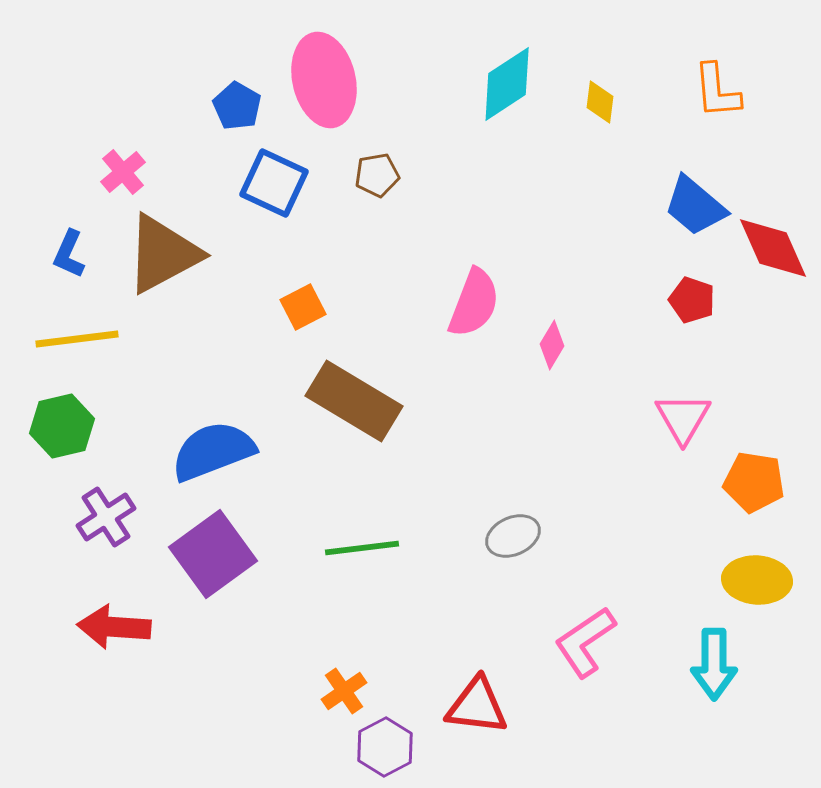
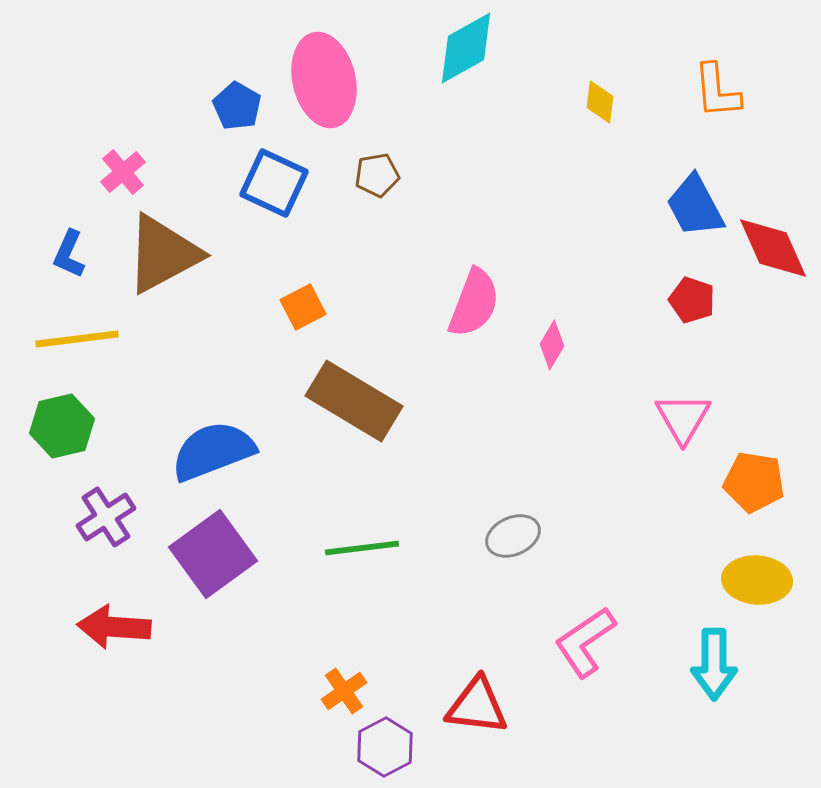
cyan diamond: moved 41 px left, 36 px up; rotated 4 degrees clockwise
blue trapezoid: rotated 22 degrees clockwise
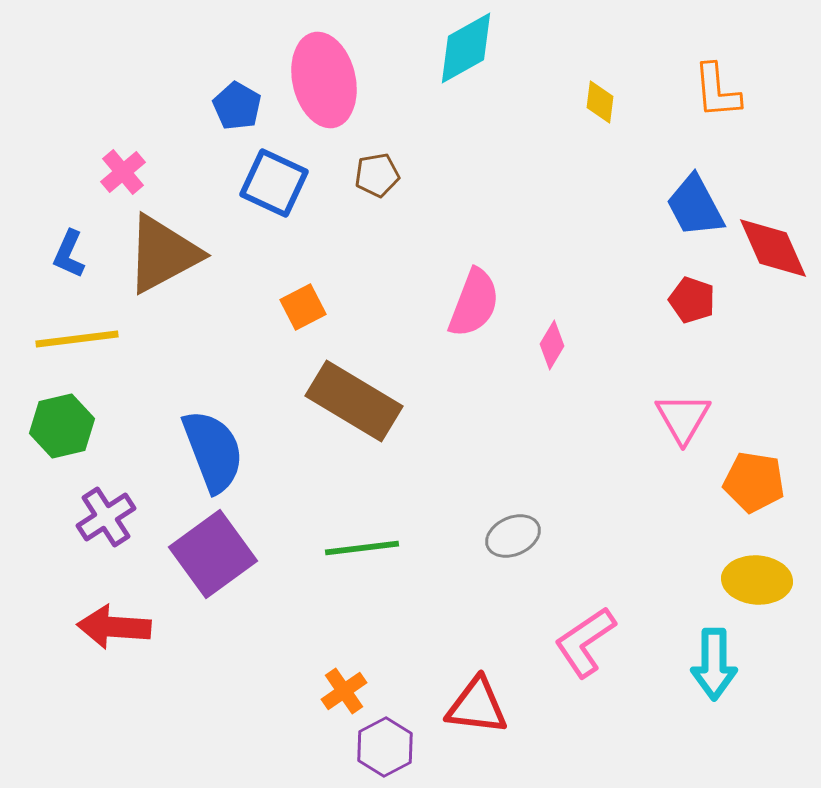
blue semicircle: rotated 90 degrees clockwise
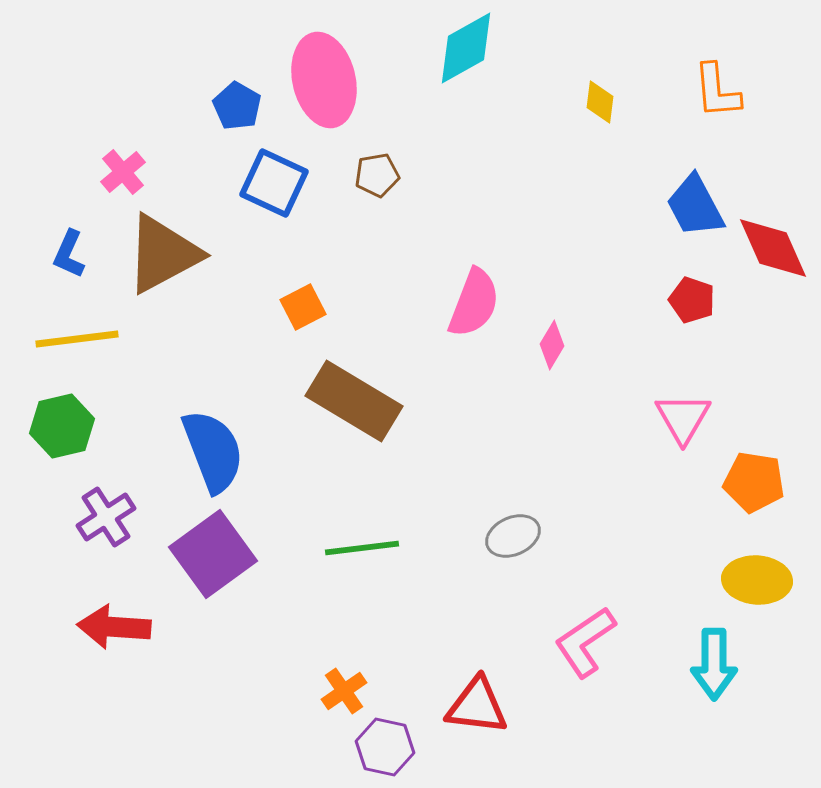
purple hexagon: rotated 20 degrees counterclockwise
